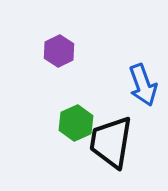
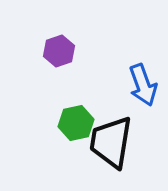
purple hexagon: rotated 8 degrees clockwise
green hexagon: rotated 12 degrees clockwise
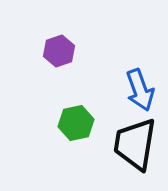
blue arrow: moved 3 px left, 5 px down
black trapezoid: moved 24 px right, 2 px down
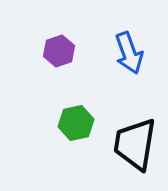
blue arrow: moved 11 px left, 37 px up
